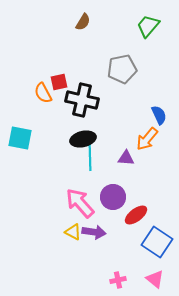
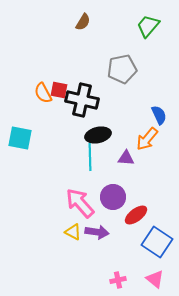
red square: moved 8 px down; rotated 24 degrees clockwise
black ellipse: moved 15 px right, 4 px up
purple arrow: moved 3 px right
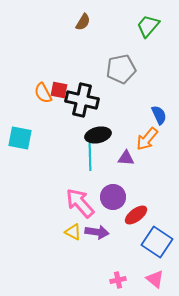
gray pentagon: moved 1 px left
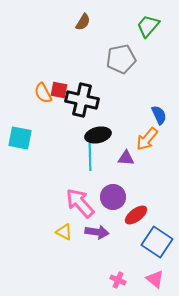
gray pentagon: moved 10 px up
yellow triangle: moved 9 px left
pink cross: rotated 35 degrees clockwise
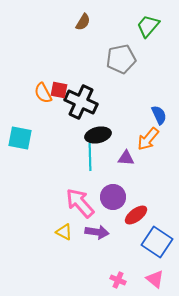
black cross: moved 1 px left, 2 px down; rotated 12 degrees clockwise
orange arrow: moved 1 px right
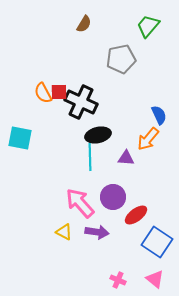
brown semicircle: moved 1 px right, 2 px down
red square: moved 2 px down; rotated 12 degrees counterclockwise
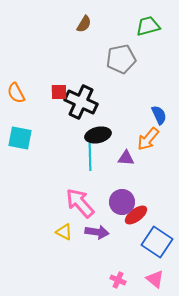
green trapezoid: rotated 35 degrees clockwise
orange semicircle: moved 27 px left
purple circle: moved 9 px right, 5 px down
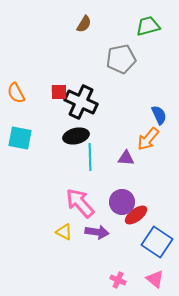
black ellipse: moved 22 px left, 1 px down
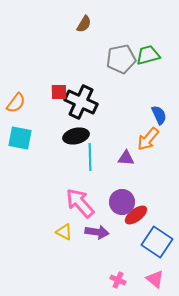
green trapezoid: moved 29 px down
orange semicircle: moved 10 px down; rotated 115 degrees counterclockwise
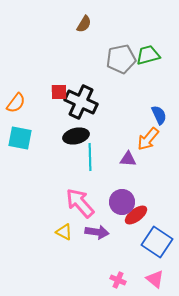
purple triangle: moved 2 px right, 1 px down
